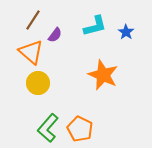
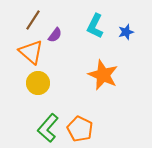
cyan L-shape: rotated 130 degrees clockwise
blue star: rotated 21 degrees clockwise
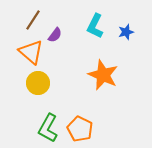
green L-shape: rotated 12 degrees counterclockwise
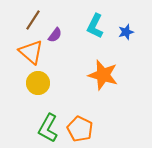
orange star: rotated 8 degrees counterclockwise
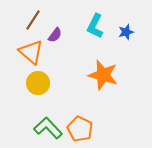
green L-shape: rotated 108 degrees clockwise
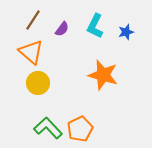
purple semicircle: moved 7 px right, 6 px up
orange pentagon: rotated 20 degrees clockwise
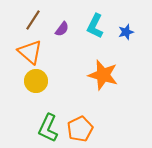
orange triangle: moved 1 px left
yellow circle: moved 2 px left, 2 px up
green L-shape: rotated 112 degrees counterclockwise
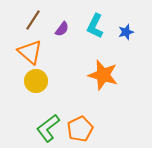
green L-shape: rotated 28 degrees clockwise
